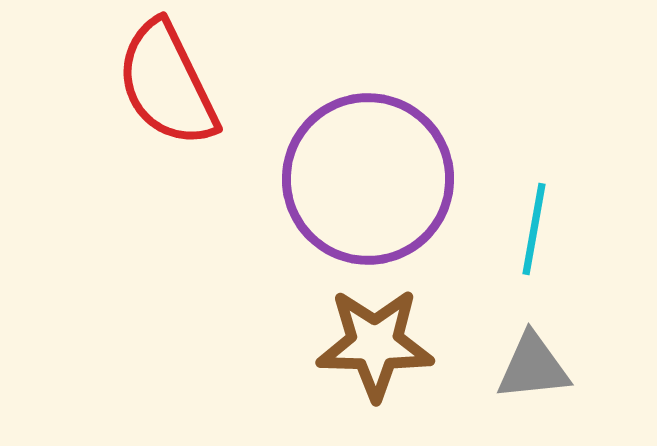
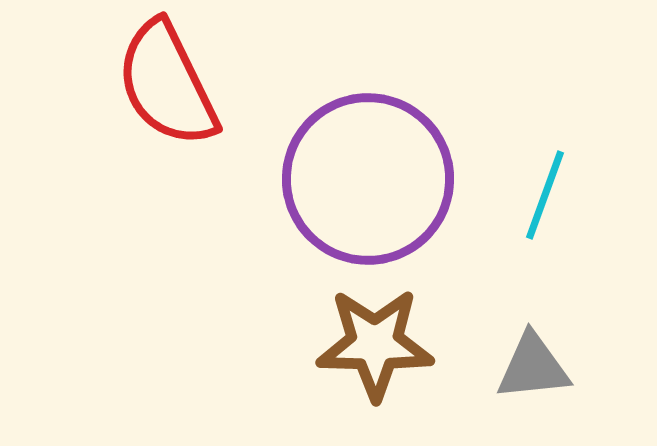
cyan line: moved 11 px right, 34 px up; rotated 10 degrees clockwise
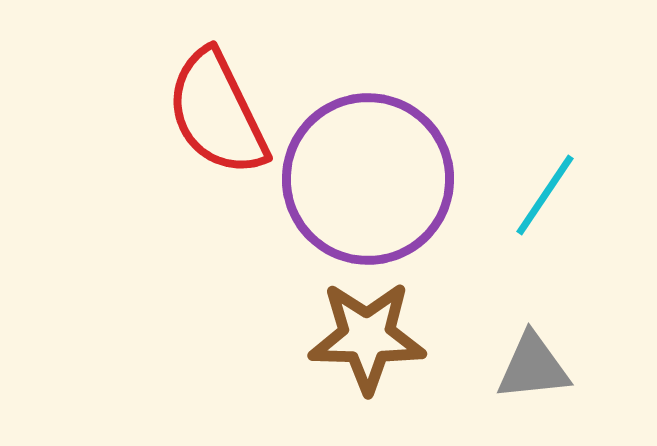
red semicircle: moved 50 px right, 29 px down
cyan line: rotated 14 degrees clockwise
brown star: moved 8 px left, 7 px up
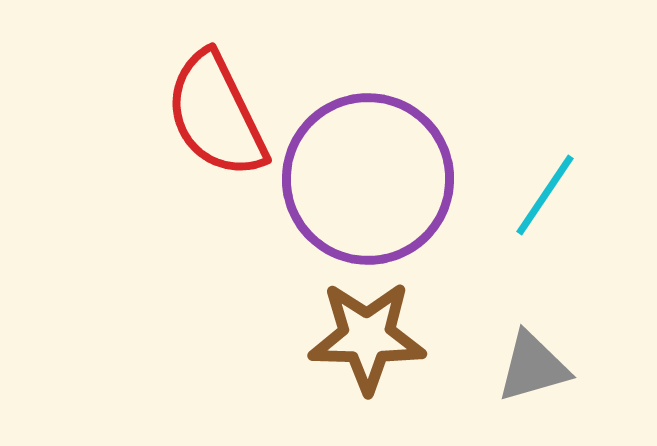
red semicircle: moved 1 px left, 2 px down
gray triangle: rotated 10 degrees counterclockwise
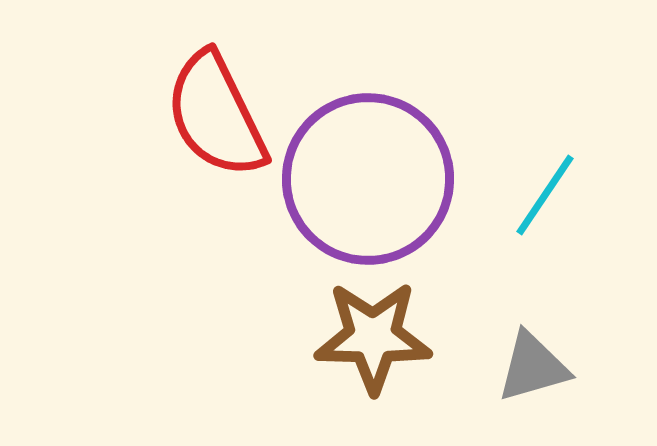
brown star: moved 6 px right
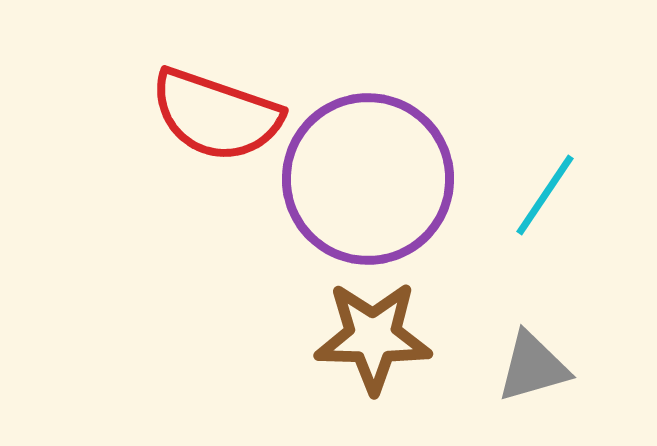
red semicircle: rotated 45 degrees counterclockwise
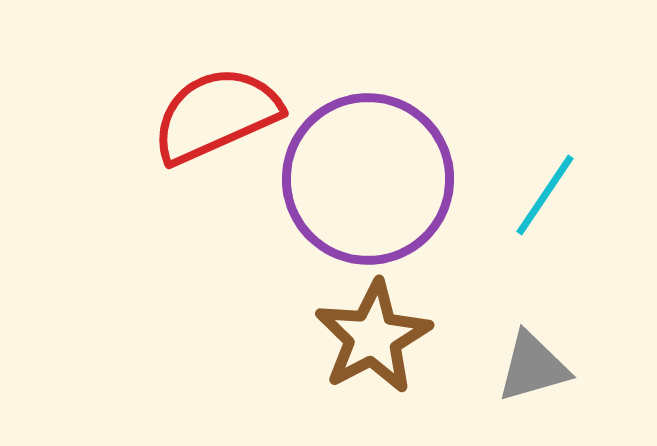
red semicircle: rotated 137 degrees clockwise
brown star: rotated 29 degrees counterclockwise
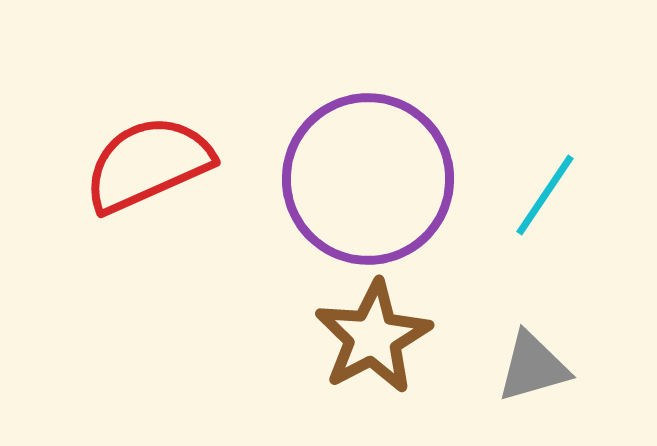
red semicircle: moved 68 px left, 49 px down
